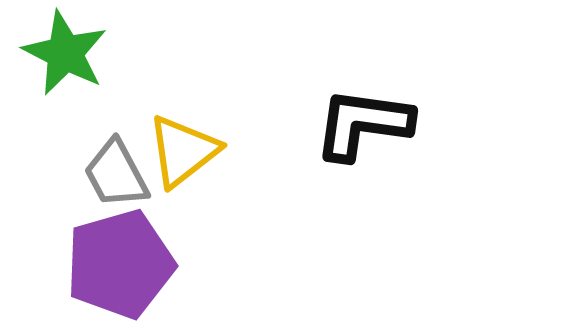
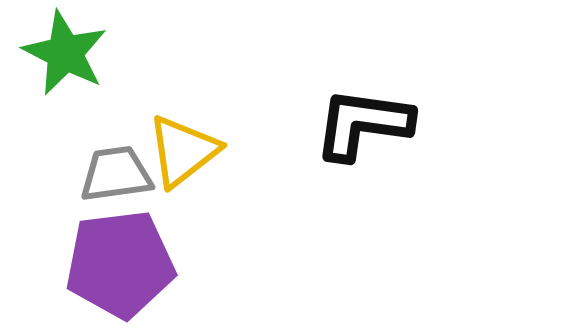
gray trapezoid: rotated 110 degrees clockwise
purple pentagon: rotated 9 degrees clockwise
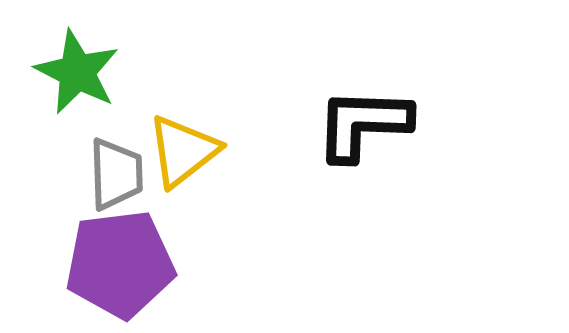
green star: moved 12 px right, 19 px down
black L-shape: rotated 6 degrees counterclockwise
gray trapezoid: rotated 96 degrees clockwise
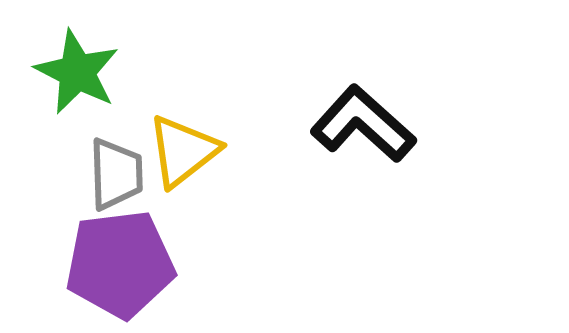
black L-shape: rotated 40 degrees clockwise
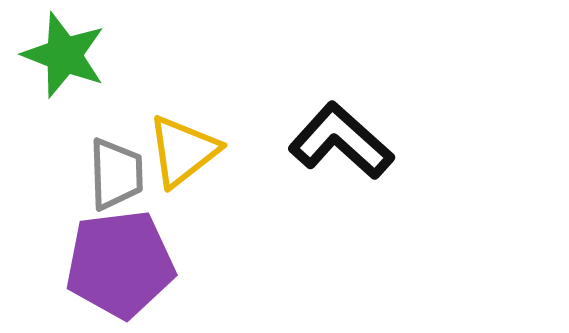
green star: moved 13 px left, 17 px up; rotated 6 degrees counterclockwise
black L-shape: moved 22 px left, 17 px down
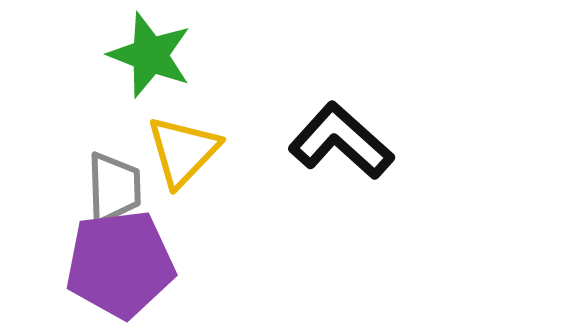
green star: moved 86 px right
yellow triangle: rotated 8 degrees counterclockwise
gray trapezoid: moved 2 px left, 14 px down
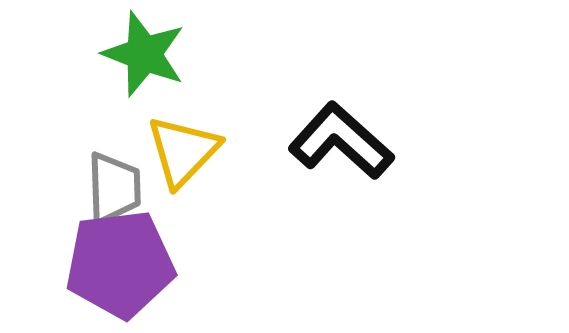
green star: moved 6 px left, 1 px up
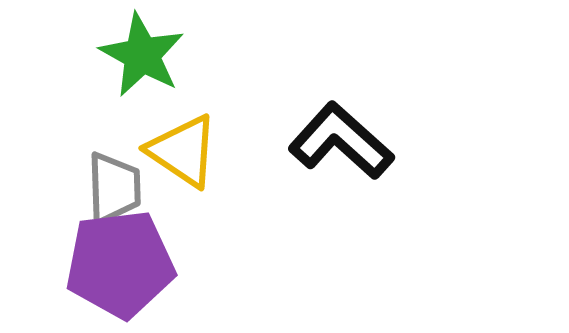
green star: moved 2 px left, 1 px down; rotated 8 degrees clockwise
yellow triangle: rotated 40 degrees counterclockwise
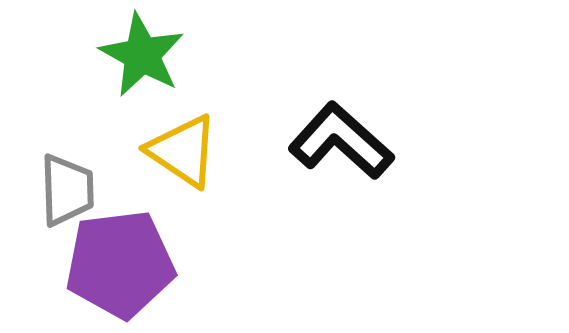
gray trapezoid: moved 47 px left, 2 px down
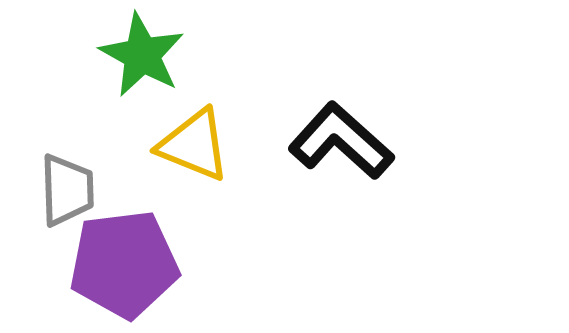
yellow triangle: moved 11 px right, 6 px up; rotated 12 degrees counterclockwise
purple pentagon: moved 4 px right
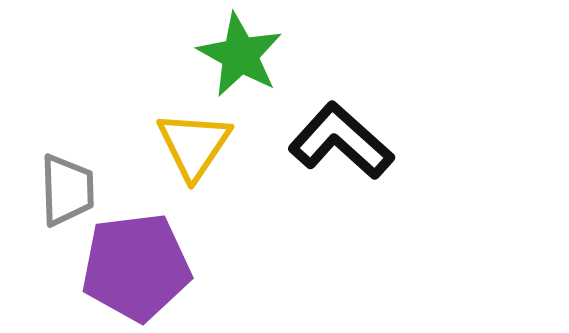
green star: moved 98 px right
yellow triangle: rotated 42 degrees clockwise
purple pentagon: moved 12 px right, 3 px down
